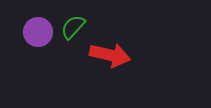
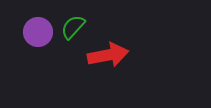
red arrow: moved 2 px left; rotated 24 degrees counterclockwise
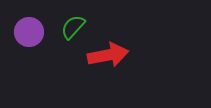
purple circle: moved 9 px left
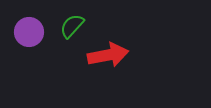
green semicircle: moved 1 px left, 1 px up
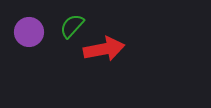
red arrow: moved 4 px left, 6 px up
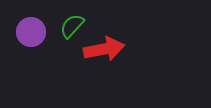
purple circle: moved 2 px right
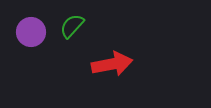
red arrow: moved 8 px right, 15 px down
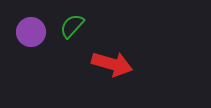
red arrow: rotated 27 degrees clockwise
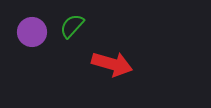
purple circle: moved 1 px right
